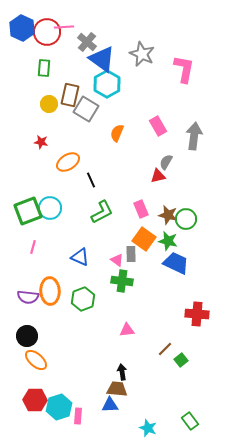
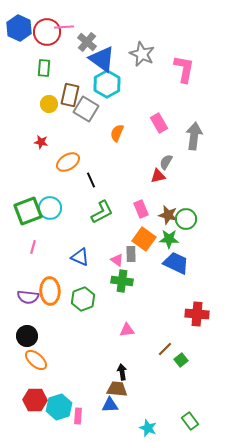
blue hexagon at (22, 28): moved 3 px left
pink rectangle at (158, 126): moved 1 px right, 3 px up
green star at (168, 241): moved 1 px right, 2 px up; rotated 12 degrees counterclockwise
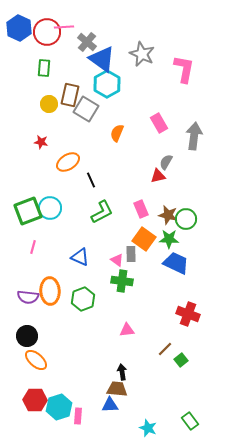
red cross at (197, 314): moved 9 px left; rotated 15 degrees clockwise
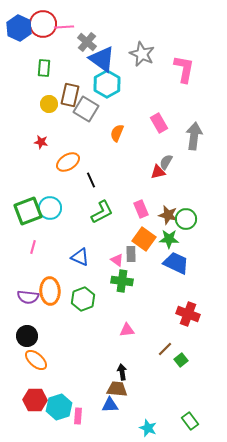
red circle at (47, 32): moved 4 px left, 8 px up
red triangle at (158, 176): moved 4 px up
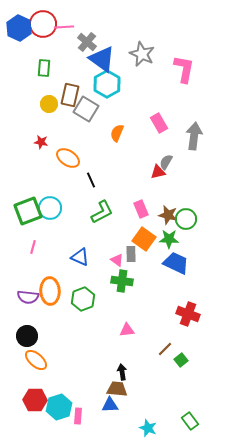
orange ellipse at (68, 162): moved 4 px up; rotated 65 degrees clockwise
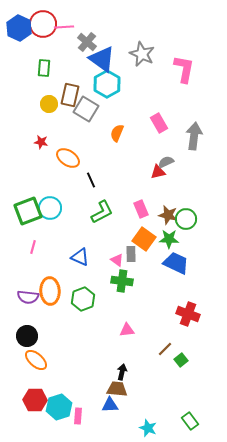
gray semicircle at (166, 162): rotated 35 degrees clockwise
black arrow at (122, 372): rotated 21 degrees clockwise
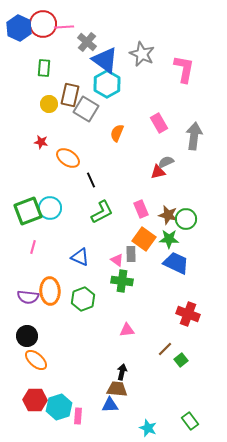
blue triangle at (102, 59): moved 3 px right, 1 px down
